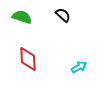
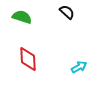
black semicircle: moved 4 px right, 3 px up
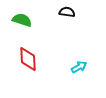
black semicircle: rotated 35 degrees counterclockwise
green semicircle: moved 3 px down
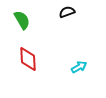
black semicircle: rotated 28 degrees counterclockwise
green semicircle: rotated 42 degrees clockwise
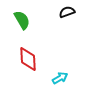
cyan arrow: moved 19 px left, 11 px down
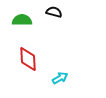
black semicircle: moved 13 px left; rotated 35 degrees clockwise
green semicircle: rotated 60 degrees counterclockwise
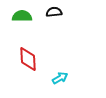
black semicircle: rotated 21 degrees counterclockwise
green semicircle: moved 4 px up
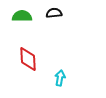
black semicircle: moved 1 px down
cyan arrow: rotated 49 degrees counterclockwise
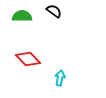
black semicircle: moved 2 px up; rotated 42 degrees clockwise
red diamond: rotated 40 degrees counterclockwise
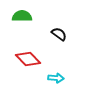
black semicircle: moved 5 px right, 23 px down
cyan arrow: moved 4 px left; rotated 84 degrees clockwise
